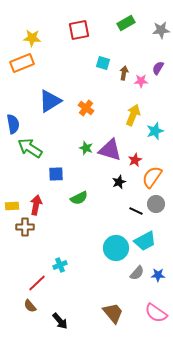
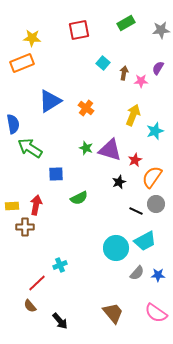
cyan square: rotated 24 degrees clockwise
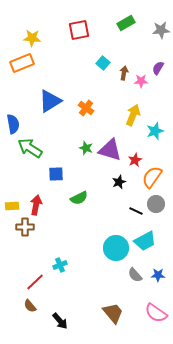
gray semicircle: moved 2 px left, 2 px down; rotated 98 degrees clockwise
red line: moved 2 px left, 1 px up
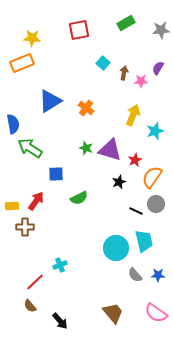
red arrow: moved 4 px up; rotated 24 degrees clockwise
cyan trapezoid: moved 1 px left; rotated 75 degrees counterclockwise
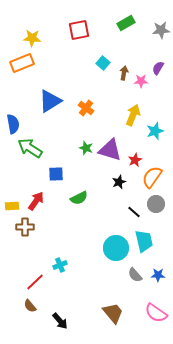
black line: moved 2 px left, 1 px down; rotated 16 degrees clockwise
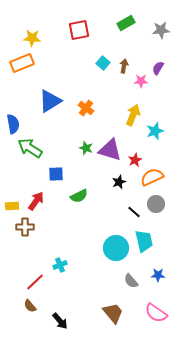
brown arrow: moved 7 px up
orange semicircle: rotated 30 degrees clockwise
green semicircle: moved 2 px up
gray semicircle: moved 4 px left, 6 px down
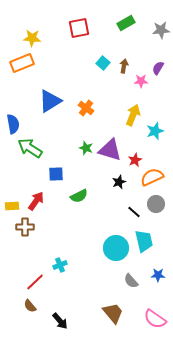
red square: moved 2 px up
pink semicircle: moved 1 px left, 6 px down
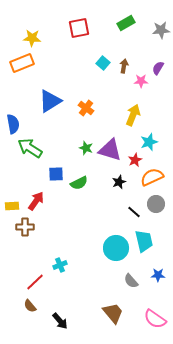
cyan star: moved 6 px left, 11 px down
green semicircle: moved 13 px up
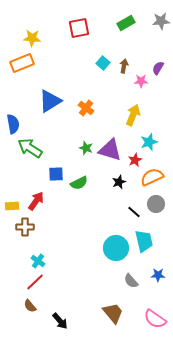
gray star: moved 9 px up
cyan cross: moved 22 px left, 4 px up; rotated 32 degrees counterclockwise
